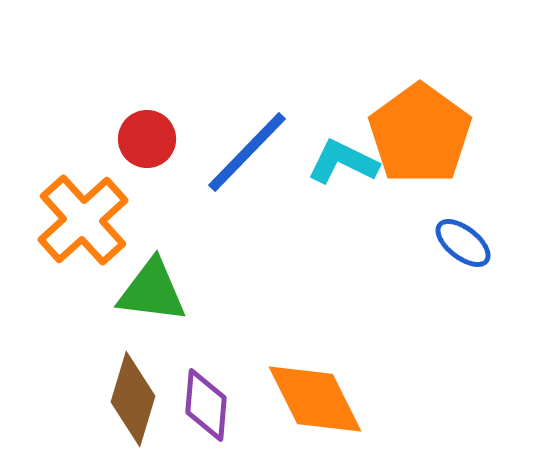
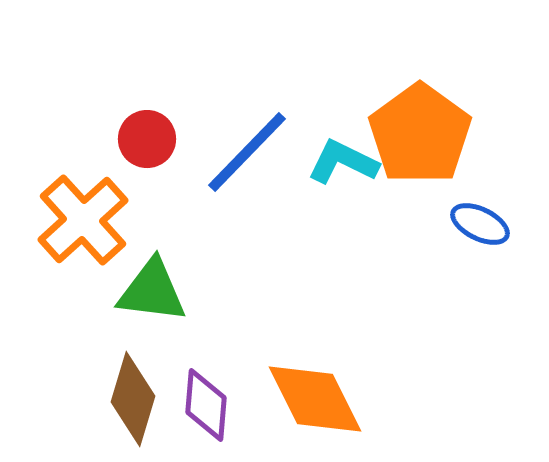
blue ellipse: moved 17 px right, 19 px up; rotated 12 degrees counterclockwise
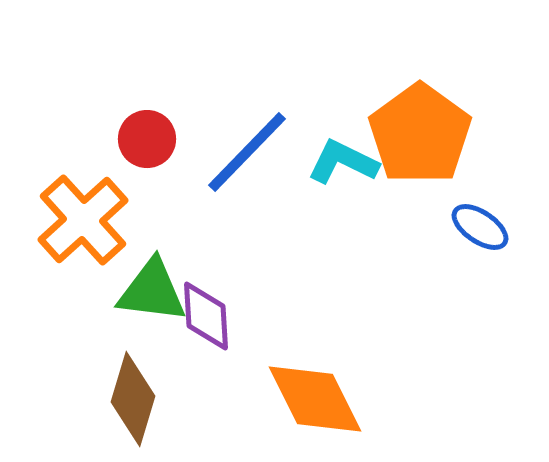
blue ellipse: moved 3 px down; rotated 8 degrees clockwise
purple diamond: moved 89 px up; rotated 8 degrees counterclockwise
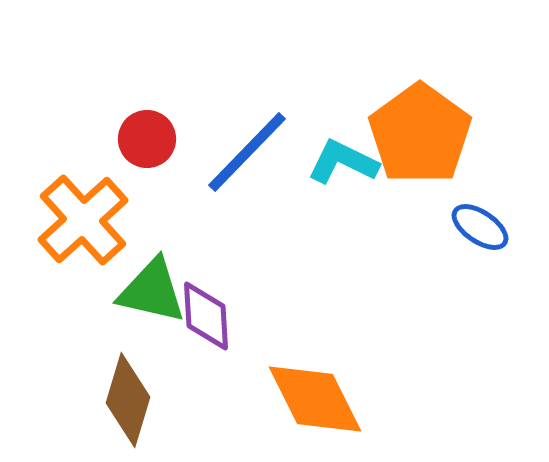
green triangle: rotated 6 degrees clockwise
brown diamond: moved 5 px left, 1 px down
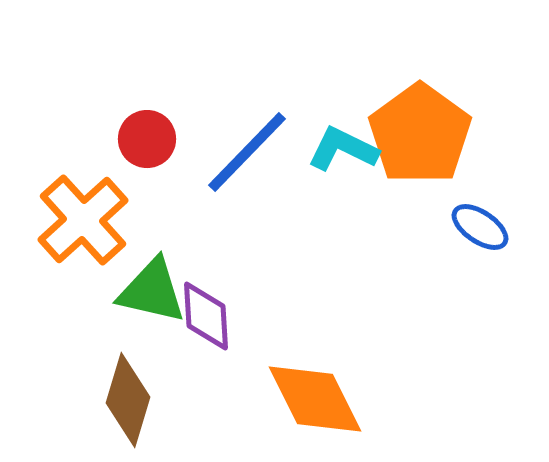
cyan L-shape: moved 13 px up
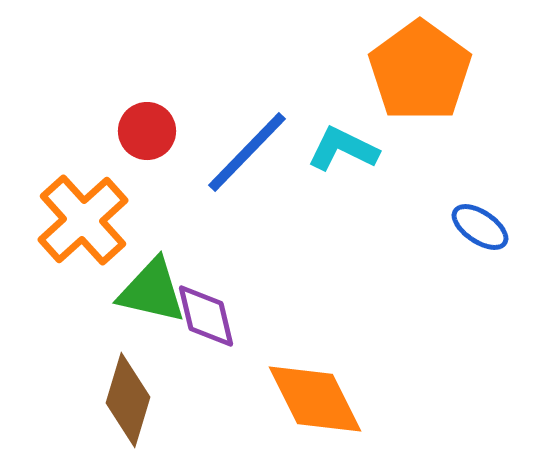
orange pentagon: moved 63 px up
red circle: moved 8 px up
purple diamond: rotated 10 degrees counterclockwise
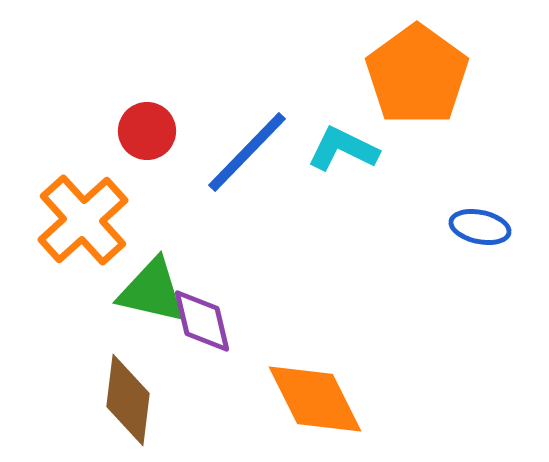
orange pentagon: moved 3 px left, 4 px down
blue ellipse: rotated 22 degrees counterclockwise
purple diamond: moved 4 px left, 5 px down
brown diamond: rotated 10 degrees counterclockwise
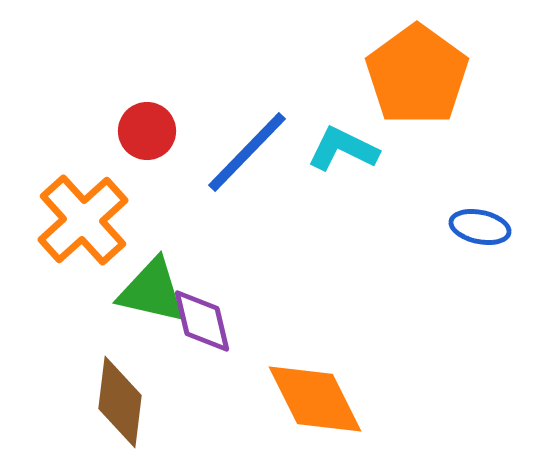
brown diamond: moved 8 px left, 2 px down
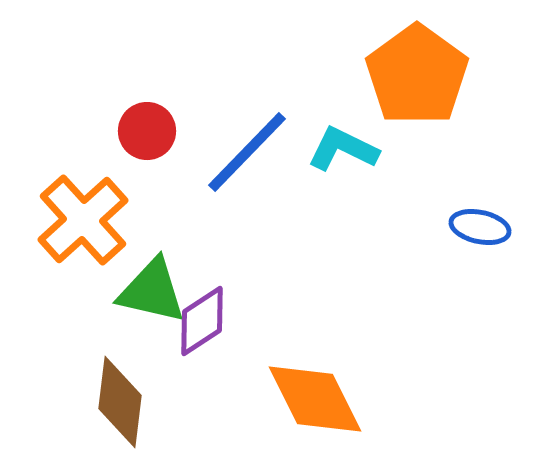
purple diamond: rotated 70 degrees clockwise
